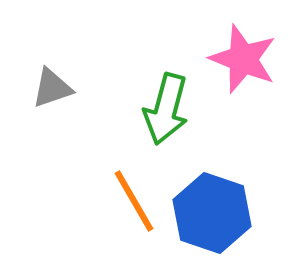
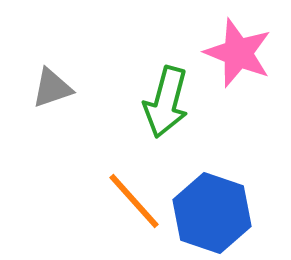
pink star: moved 5 px left, 6 px up
green arrow: moved 7 px up
orange line: rotated 12 degrees counterclockwise
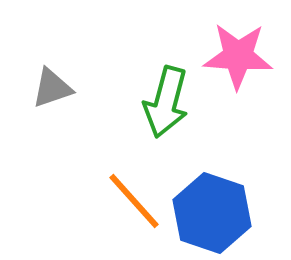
pink star: moved 3 px down; rotated 18 degrees counterclockwise
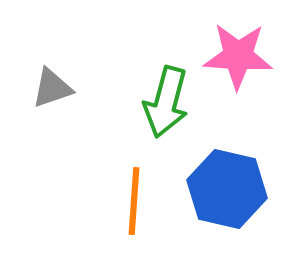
orange line: rotated 46 degrees clockwise
blue hexagon: moved 15 px right, 24 px up; rotated 6 degrees counterclockwise
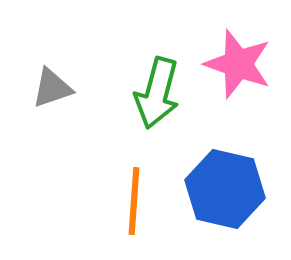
pink star: moved 8 px down; rotated 16 degrees clockwise
green arrow: moved 9 px left, 9 px up
blue hexagon: moved 2 px left
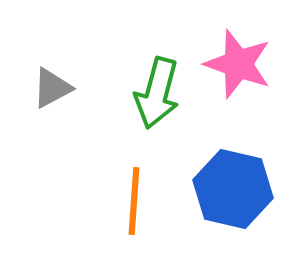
gray triangle: rotated 9 degrees counterclockwise
blue hexagon: moved 8 px right
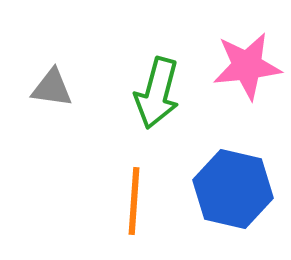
pink star: moved 9 px right, 2 px down; rotated 26 degrees counterclockwise
gray triangle: rotated 36 degrees clockwise
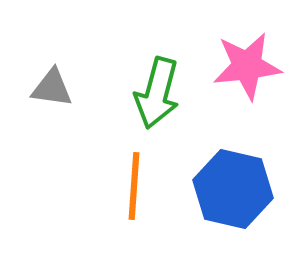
orange line: moved 15 px up
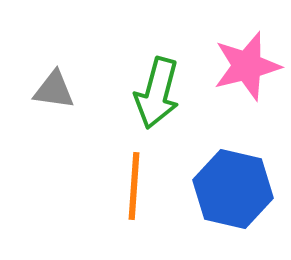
pink star: rotated 8 degrees counterclockwise
gray triangle: moved 2 px right, 2 px down
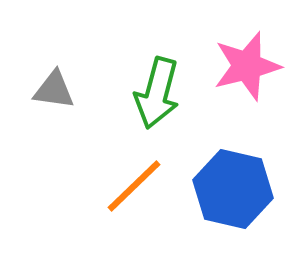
orange line: rotated 42 degrees clockwise
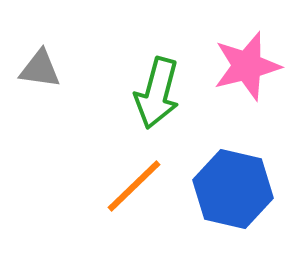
gray triangle: moved 14 px left, 21 px up
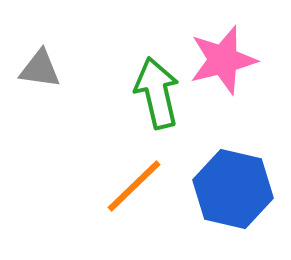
pink star: moved 24 px left, 6 px up
green arrow: rotated 152 degrees clockwise
